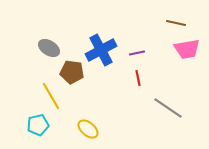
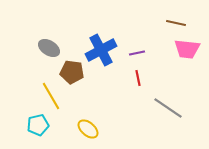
pink trapezoid: rotated 16 degrees clockwise
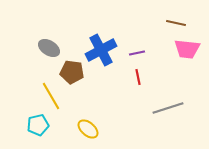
red line: moved 1 px up
gray line: rotated 52 degrees counterclockwise
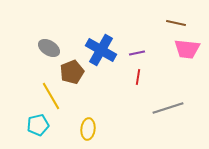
blue cross: rotated 32 degrees counterclockwise
brown pentagon: rotated 30 degrees counterclockwise
red line: rotated 21 degrees clockwise
yellow ellipse: rotated 55 degrees clockwise
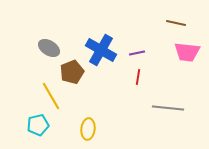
pink trapezoid: moved 3 px down
gray line: rotated 24 degrees clockwise
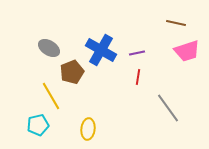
pink trapezoid: moved 1 px up; rotated 24 degrees counterclockwise
gray line: rotated 48 degrees clockwise
